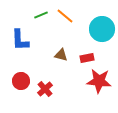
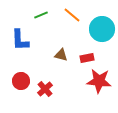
orange line: moved 7 px right, 1 px up
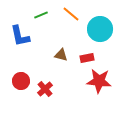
orange line: moved 1 px left, 1 px up
cyan circle: moved 2 px left
blue L-shape: moved 4 px up; rotated 10 degrees counterclockwise
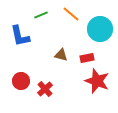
red star: moved 2 px left; rotated 15 degrees clockwise
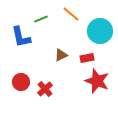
green line: moved 4 px down
cyan circle: moved 2 px down
blue L-shape: moved 1 px right, 1 px down
brown triangle: rotated 40 degrees counterclockwise
red circle: moved 1 px down
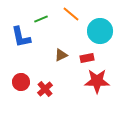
red star: rotated 20 degrees counterclockwise
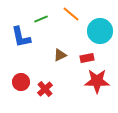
brown triangle: moved 1 px left
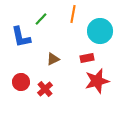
orange line: moved 2 px right; rotated 60 degrees clockwise
green line: rotated 24 degrees counterclockwise
brown triangle: moved 7 px left, 4 px down
red star: rotated 15 degrees counterclockwise
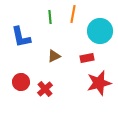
green line: moved 9 px right, 2 px up; rotated 48 degrees counterclockwise
brown triangle: moved 1 px right, 3 px up
red star: moved 2 px right, 2 px down
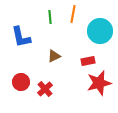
red rectangle: moved 1 px right, 3 px down
